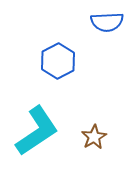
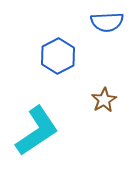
blue hexagon: moved 5 px up
brown star: moved 10 px right, 37 px up
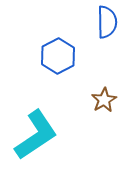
blue semicircle: rotated 88 degrees counterclockwise
cyan L-shape: moved 1 px left, 4 px down
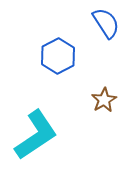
blue semicircle: moved 1 px left, 1 px down; rotated 32 degrees counterclockwise
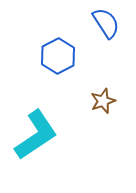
brown star: moved 1 px left, 1 px down; rotated 10 degrees clockwise
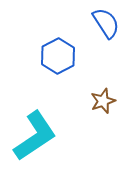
cyan L-shape: moved 1 px left, 1 px down
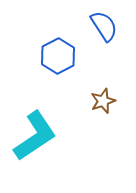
blue semicircle: moved 2 px left, 3 px down
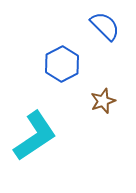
blue semicircle: moved 1 px right; rotated 12 degrees counterclockwise
blue hexagon: moved 4 px right, 8 px down
